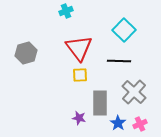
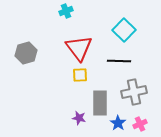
gray cross: rotated 35 degrees clockwise
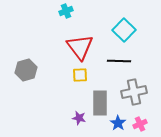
red triangle: moved 1 px right, 1 px up
gray hexagon: moved 17 px down
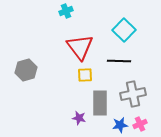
yellow square: moved 5 px right
gray cross: moved 1 px left, 2 px down
blue star: moved 2 px right, 2 px down; rotated 28 degrees clockwise
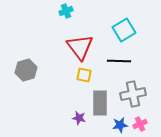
cyan square: rotated 15 degrees clockwise
yellow square: moved 1 px left; rotated 14 degrees clockwise
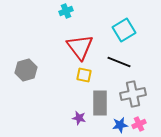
black line: moved 1 px down; rotated 20 degrees clockwise
pink cross: moved 1 px left
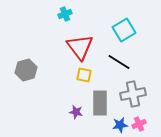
cyan cross: moved 1 px left, 3 px down
black line: rotated 10 degrees clockwise
purple star: moved 3 px left, 6 px up
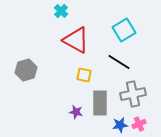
cyan cross: moved 4 px left, 3 px up; rotated 24 degrees counterclockwise
red triangle: moved 4 px left, 7 px up; rotated 24 degrees counterclockwise
